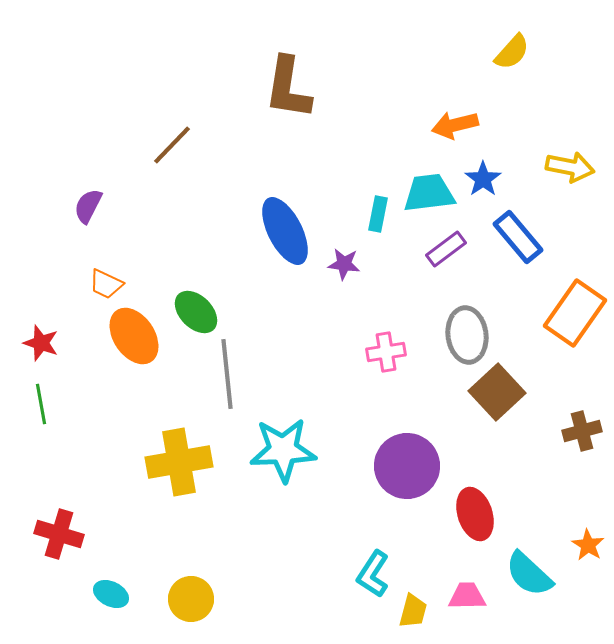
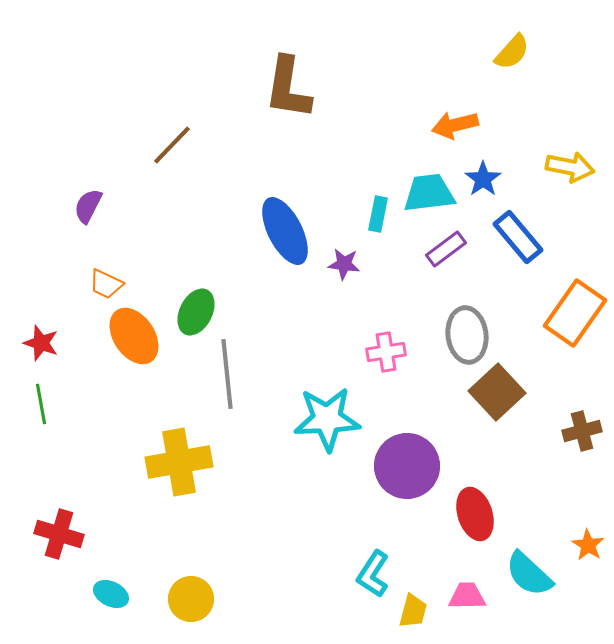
green ellipse: rotated 72 degrees clockwise
cyan star: moved 44 px right, 31 px up
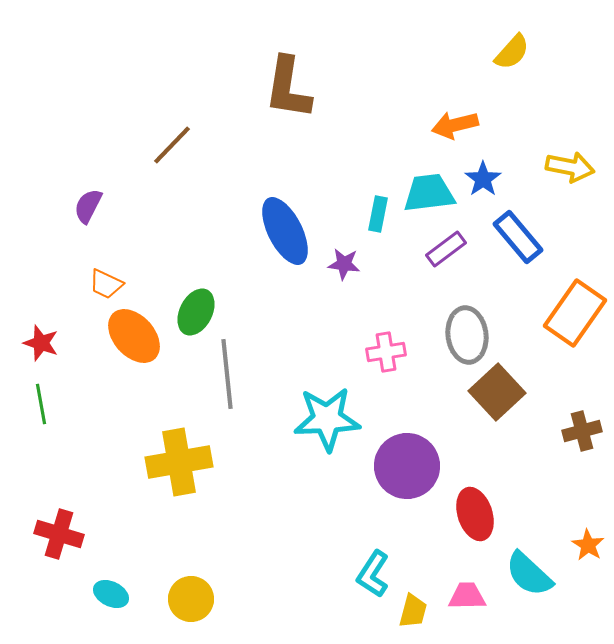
orange ellipse: rotated 8 degrees counterclockwise
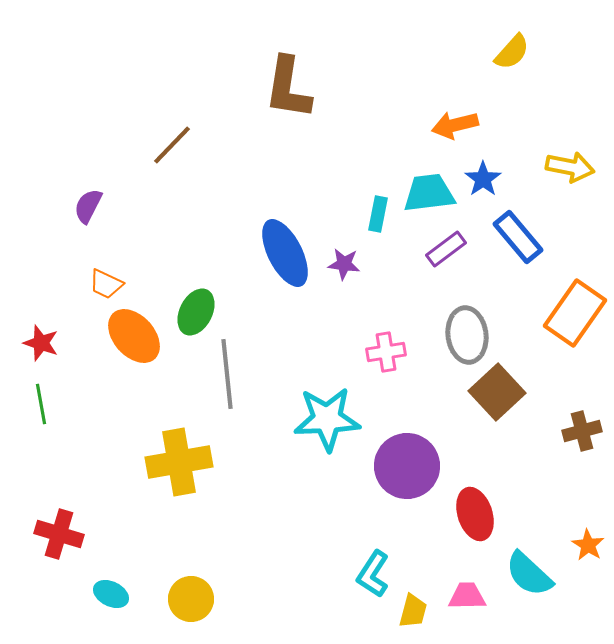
blue ellipse: moved 22 px down
